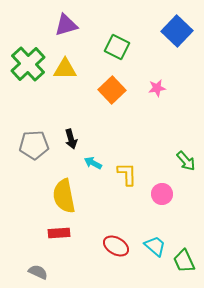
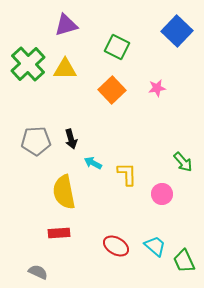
gray pentagon: moved 2 px right, 4 px up
green arrow: moved 3 px left, 1 px down
yellow semicircle: moved 4 px up
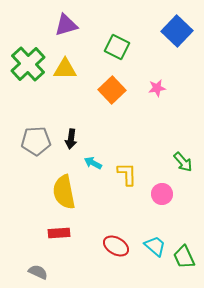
black arrow: rotated 24 degrees clockwise
green trapezoid: moved 4 px up
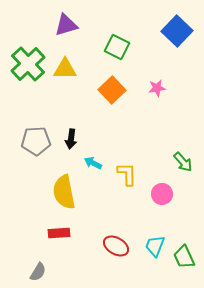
cyan trapezoid: rotated 110 degrees counterclockwise
gray semicircle: rotated 96 degrees clockwise
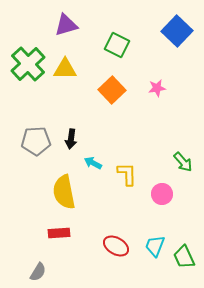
green square: moved 2 px up
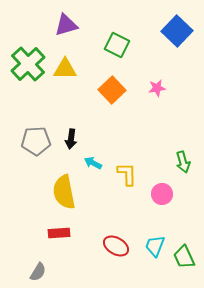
green arrow: rotated 25 degrees clockwise
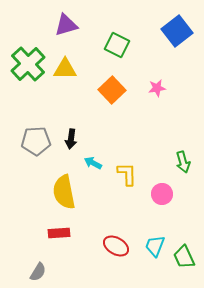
blue square: rotated 8 degrees clockwise
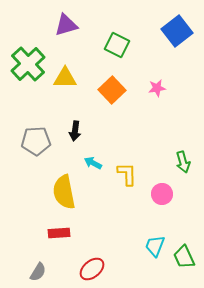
yellow triangle: moved 9 px down
black arrow: moved 4 px right, 8 px up
red ellipse: moved 24 px left, 23 px down; rotated 70 degrees counterclockwise
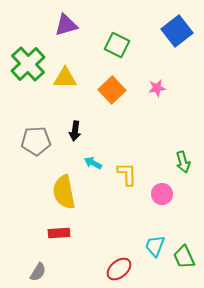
red ellipse: moved 27 px right
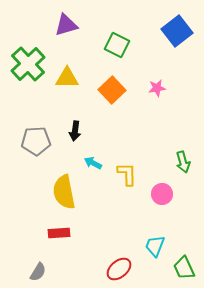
yellow triangle: moved 2 px right
green trapezoid: moved 11 px down
